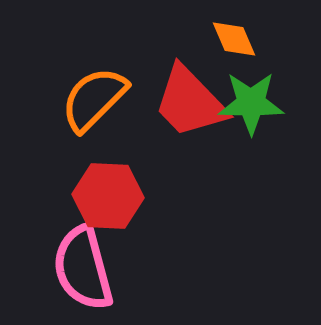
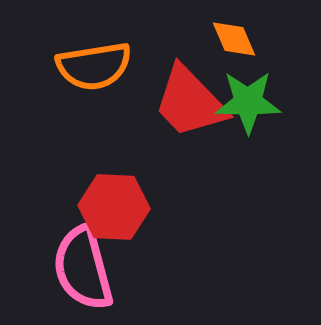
orange semicircle: moved 33 px up; rotated 144 degrees counterclockwise
green star: moved 3 px left, 1 px up
red hexagon: moved 6 px right, 11 px down
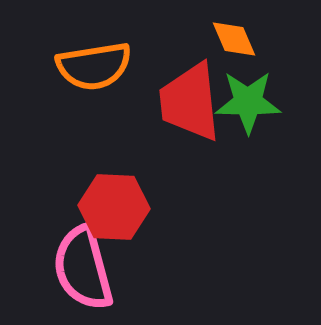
red trapezoid: rotated 38 degrees clockwise
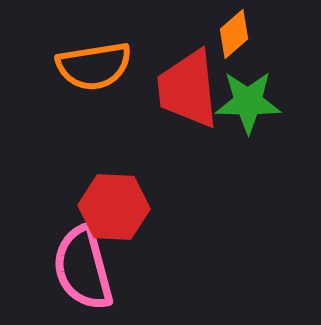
orange diamond: moved 5 px up; rotated 72 degrees clockwise
red trapezoid: moved 2 px left, 13 px up
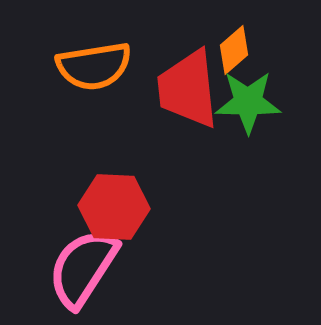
orange diamond: moved 16 px down
pink semicircle: rotated 48 degrees clockwise
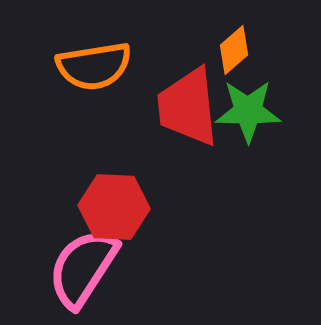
red trapezoid: moved 18 px down
green star: moved 9 px down
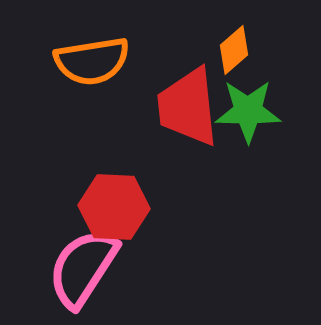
orange semicircle: moved 2 px left, 5 px up
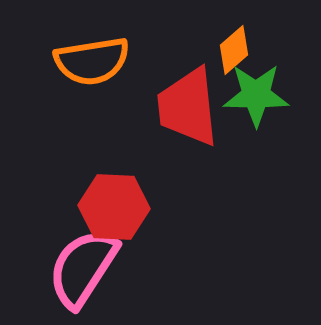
green star: moved 8 px right, 16 px up
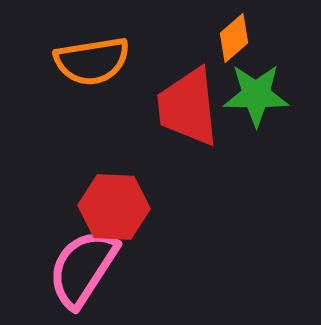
orange diamond: moved 12 px up
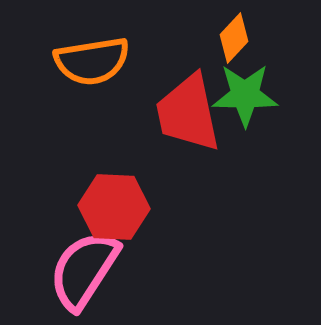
orange diamond: rotated 6 degrees counterclockwise
green star: moved 11 px left
red trapezoid: moved 6 px down; rotated 6 degrees counterclockwise
pink semicircle: moved 1 px right, 2 px down
